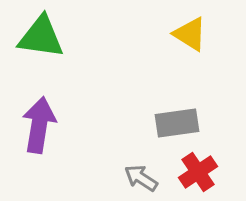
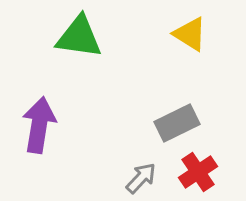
green triangle: moved 38 px right
gray rectangle: rotated 18 degrees counterclockwise
gray arrow: rotated 100 degrees clockwise
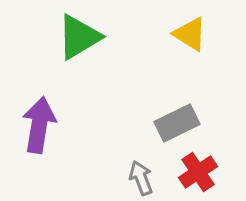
green triangle: rotated 39 degrees counterclockwise
gray arrow: rotated 64 degrees counterclockwise
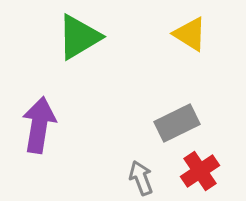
red cross: moved 2 px right, 1 px up
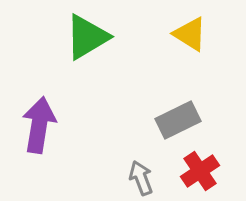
green triangle: moved 8 px right
gray rectangle: moved 1 px right, 3 px up
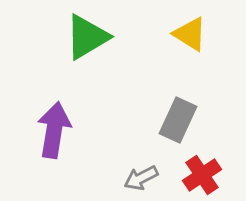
gray rectangle: rotated 39 degrees counterclockwise
purple arrow: moved 15 px right, 5 px down
red cross: moved 2 px right, 4 px down
gray arrow: rotated 96 degrees counterclockwise
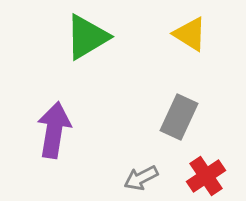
gray rectangle: moved 1 px right, 3 px up
red cross: moved 4 px right, 1 px down
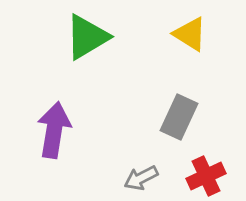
red cross: rotated 9 degrees clockwise
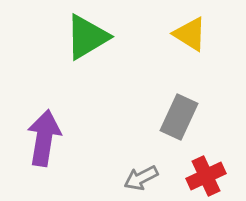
purple arrow: moved 10 px left, 8 px down
